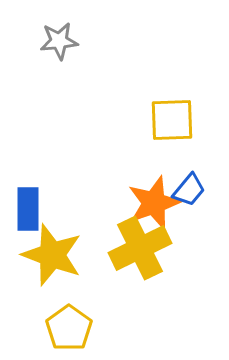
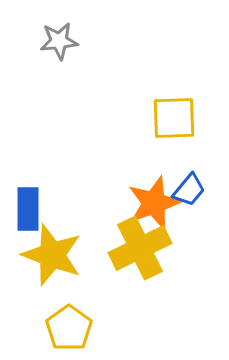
yellow square: moved 2 px right, 2 px up
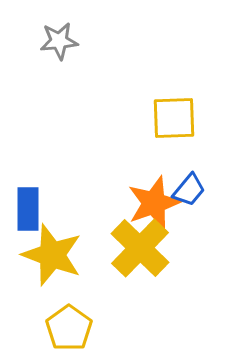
yellow cross: rotated 20 degrees counterclockwise
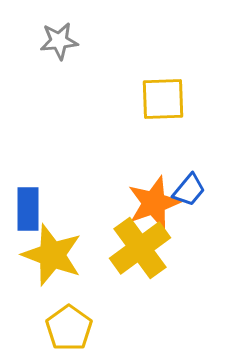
yellow square: moved 11 px left, 19 px up
yellow cross: rotated 10 degrees clockwise
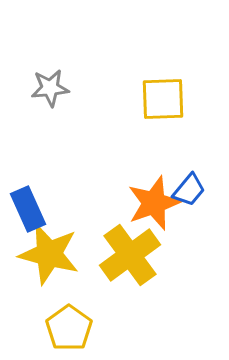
gray star: moved 9 px left, 47 px down
blue rectangle: rotated 24 degrees counterclockwise
yellow cross: moved 10 px left, 7 px down
yellow star: moved 3 px left, 1 px up; rotated 6 degrees counterclockwise
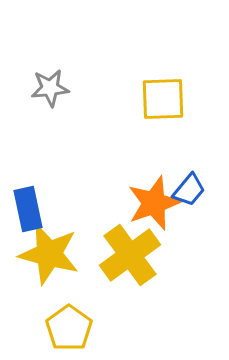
blue rectangle: rotated 12 degrees clockwise
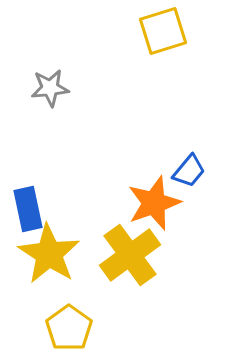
yellow square: moved 68 px up; rotated 15 degrees counterclockwise
blue trapezoid: moved 19 px up
yellow star: rotated 18 degrees clockwise
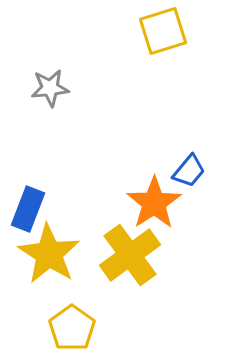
orange star: rotated 14 degrees counterclockwise
blue rectangle: rotated 33 degrees clockwise
yellow pentagon: moved 3 px right
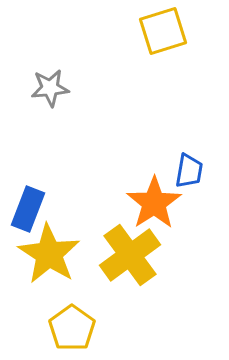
blue trapezoid: rotated 30 degrees counterclockwise
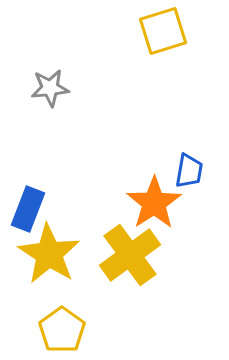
yellow pentagon: moved 10 px left, 2 px down
